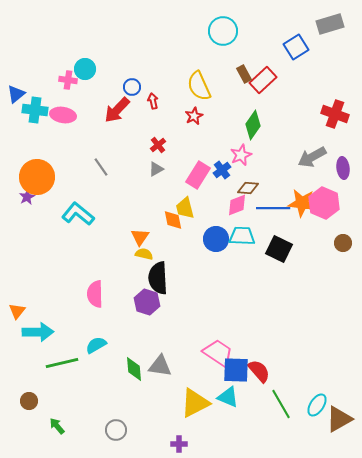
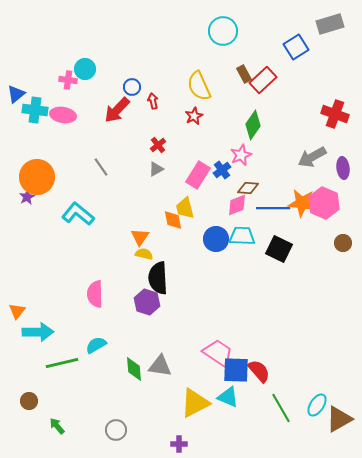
green line at (281, 404): moved 4 px down
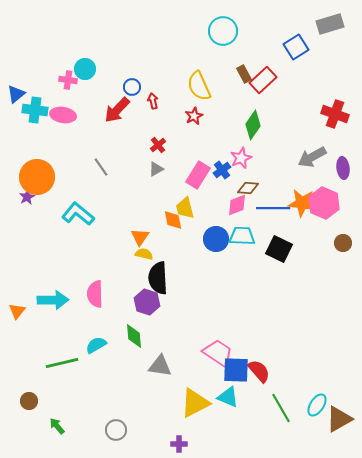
pink star at (241, 155): moved 3 px down
cyan arrow at (38, 332): moved 15 px right, 32 px up
green diamond at (134, 369): moved 33 px up
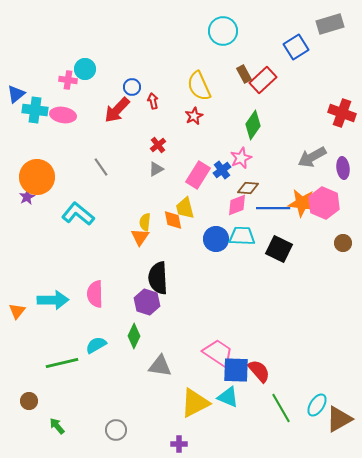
red cross at (335, 114): moved 7 px right, 1 px up
yellow semicircle at (144, 254): moved 1 px right, 32 px up; rotated 96 degrees counterclockwise
green diamond at (134, 336): rotated 30 degrees clockwise
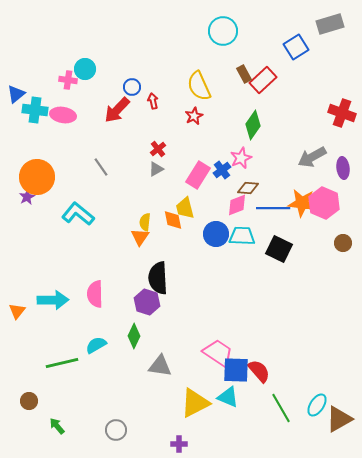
red cross at (158, 145): moved 4 px down
blue circle at (216, 239): moved 5 px up
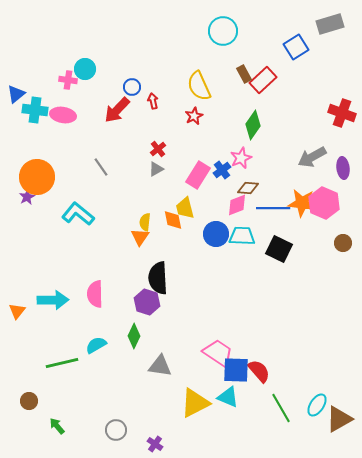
purple cross at (179, 444): moved 24 px left; rotated 35 degrees clockwise
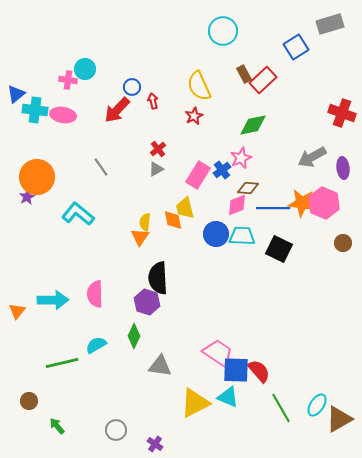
green diamond at (253, 125): rotated 44 degrees clockwise
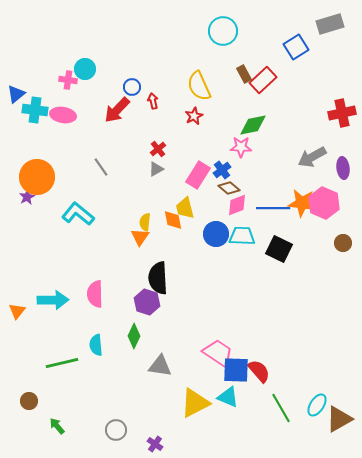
red cross at (342, 113): rotated 32 degrees counterclockwise
pink star at (241, 158): moved 11 px up; rotated 25 degrees clockwise
brown diamond at (248, 188): moved 19 px left; rotated 35 degrees clockwise
cyan semicircle at (96, 345): rotated 65 degrees counterclockwise
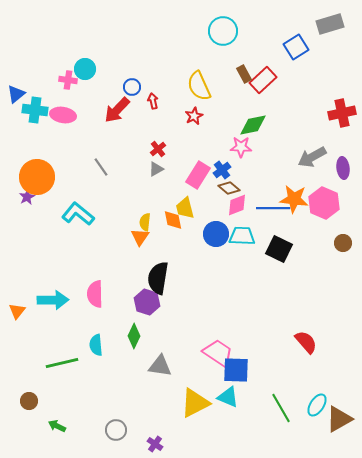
orange star at (302, 203): moved 8 px left, 4 px up
black semicircle at (158, 278): rotated 12 degrees clockwise
red semicircle at (259, 371): moved 47 px right, 29 px up
green arrow at (57, 426): rotated 24 degrees counterclockwise
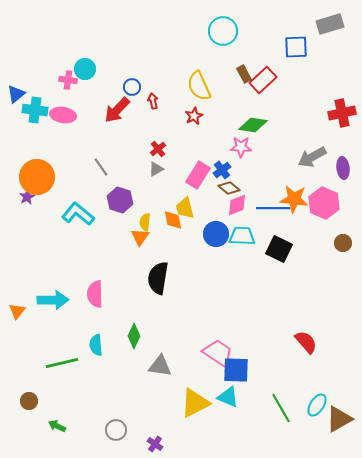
blue square at (296, 47): rotated 30 degrees clockwise
green diamond at (253, 125): rotated 20 degrees clockwise
purple hexagon at (147, 302): moved 27 px left, 102 px up
